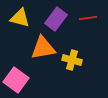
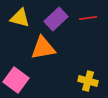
purple rectangle: rotated 10 degrees clockwise
yellow cross: moved 16 px right, 21 px down
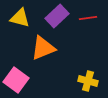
purple rectangle: moved 1 px right, 3 px up
orange triangle: rotated 12 degrees counterclockwise
